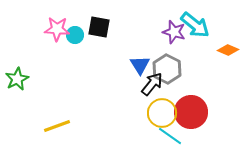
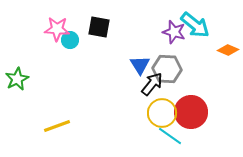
cyan circle: moved 5 px left, 5 px down
gray hexagon: rotated 24 degrees counterclockwise
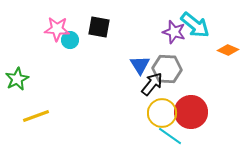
yellow line: moved 21 px left, 10 px up
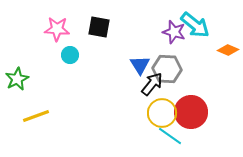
cyan circle: moved 15 px down
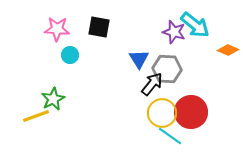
blue triangle: moved 1 px left, 6 px up
green star: moved 36 px right, 20 px down
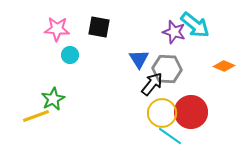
orange diamond: moved 4 px left, 16 px down
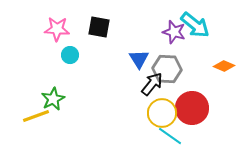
red circle: moved 1 px right, 4 px up
